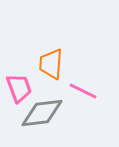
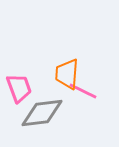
orange trapezoid: moved 16 px right, 10 px down
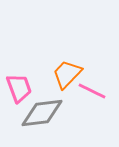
orange trapezoid: rotated 40 degrees clockwise
pink line: moved 9 px right
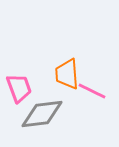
orange trapezoid: rotated 48 degrees counterclockwise
gray diamond: moved 1 px down
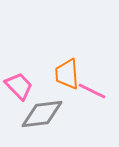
pink trapezoid: moved 2 px up; rotated 24 degrees counterclockwise
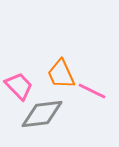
orange trapezoid: moved 6 px left; rotated 20 degrees counterclockwise
